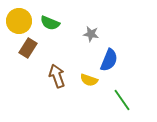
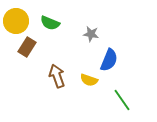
yellow circle: moved 3 px left
brown rectangle: moved 1 px left, 1 px up
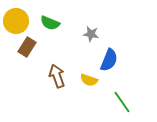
green line: moved 2 px down
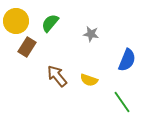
green semicircle: rotated 108 degrees clockwise
blue semicircle: moved 18 px right
brown arrow: rotated 20 degrees counterclockwise
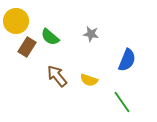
green semicircle: moved 14 px down; rotated 90 degrees counterclockwise
